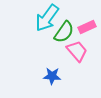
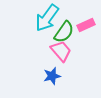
pink rectangle: moved 1 px left, 2 px up
pink trapezoid: moved 16 px left
blue star: rotated 18 degrees counterclockwise
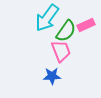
green semicircle: moved 2 px right, 1 px up
pink trapezoid: rotated 20 degrees clockwise
blue star: rotated 12 degrees clockwise
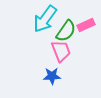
cyan arrow: moved 2 px left, 1 px down
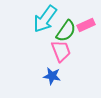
blue star: rotated 12 degrees clockwise
